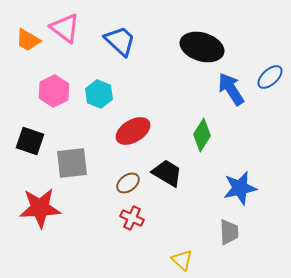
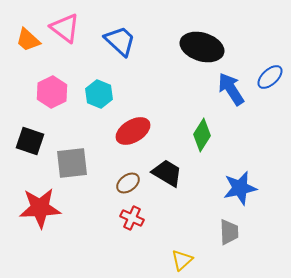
orange trapezoid: rotated 12 degrees clockwise
pink hexagon: moved 2 px left, 1 px down
yellow triangle: rotated 35 degrees clockwise
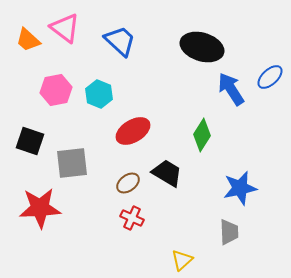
pink hexagon: moved 4 px right, 2 px up; rotated 16 degrees clockwise
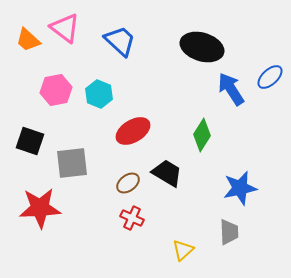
yellow triangle: moved 1 px right, 10 px up
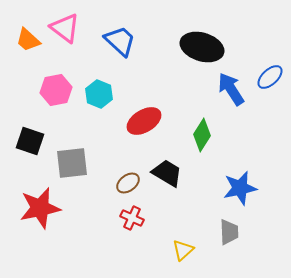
red ellipse: moved 11 px right, 10 px up
red star: rotated 9 degrees counterclockwise
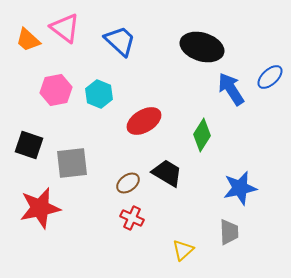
black square: moved 1 px left, 4 px down
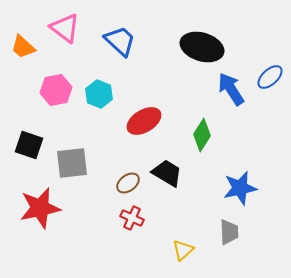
orange trapezoid: moved 5 px left, 7 px down
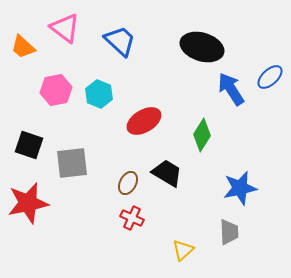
brown ellipse: rotated 25 degrees counterclockwise
red star: moved 12 px left, 5 px up
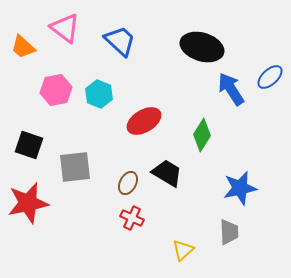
gray square: moved 3 px right, 4 px down
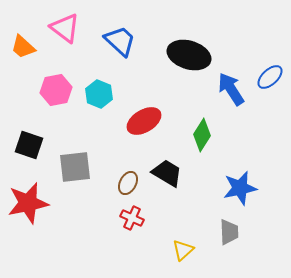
black ellipse: moved 13 px left, 8 px down
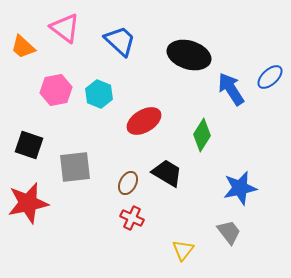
gray trapezoid: rotated 36 degrees counterclockwise
yellow triangle: rotated 10 degrees counterclockwise
